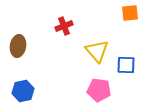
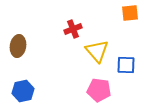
red cross: moved 9 px right, 3 px down
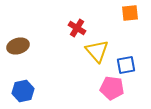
red cross: moved 4 px right, 1 px up; rotated 36 degrees counterclockwise
brown ellipse: rotated 65 degrees clockwise
blue square: rotated 12 degrees counterclockwise
pink pentagon: moved 13 px right, 2 px up
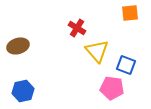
blue square: rotated 30 degrees clockwise
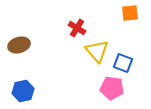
brown ellipse: moved 1 px right, 1 px up
blue square: moved 3 px left, 2 px up
